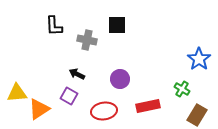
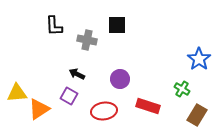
red rectangle: rotated 30 degrees clockwise
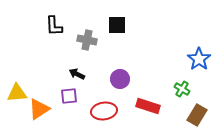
purple square: rotated 36 degrees counterclockwise
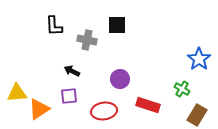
black arrow: moved 5 px left, 3 px up
red rectangle: moved 1 px up
